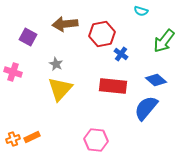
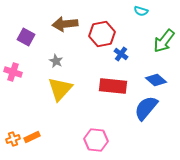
purple square: moved 2 px left
gray star: moved 3 px up
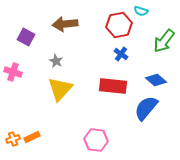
red hexagon: moved 17 px right, 9 px up
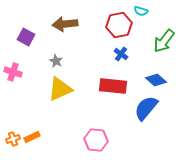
yellow triangle: rotated 24 degrees clockwise
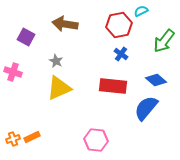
cyan semicircle: rotated 136 degrees clockwise
brown arrow: rotated 15 degrees clockwise
yellow triangle: moved 1 px left, 1 px up
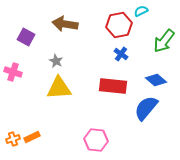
yellow triangle: rotated 20 degrees clockwise
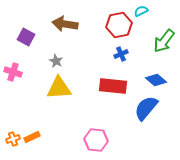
blue cross: rotated 32 degrees clockwise
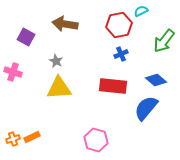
pink hexagon: rotated 10 degrees clockwise
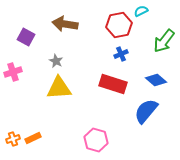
pink cross: rotated 36 degrees counterclockwise
red rectangle: moved 2 px up; rotated 12 degrees clockwise
blue semicircle: moved 3 px down
orange rectangle: moved 1 px right, 1 px down
